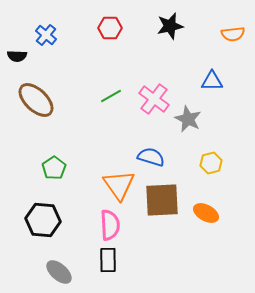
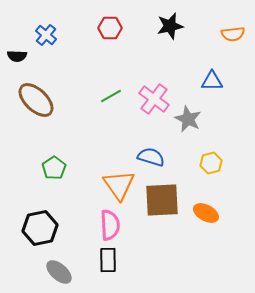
black hexagon: moved 3 px left, 8 px down; rotated 16 degrees counterclockwise
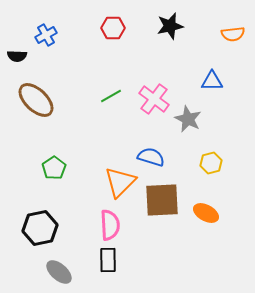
red hexagon: moved 3 px right
blue cross: rotated 20 degrees clockwise
orange triangle: moved 1 px right, 3 px up; rotated 20 degrees clockwise
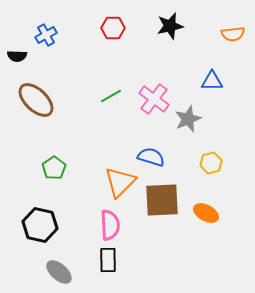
gray star: rotated 24 degrees clockwise
black hexagon: moved 3 px up; rotated 24 degrees clockwise
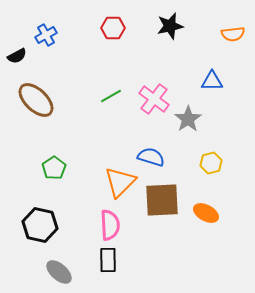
black semicircle: rotated 30 degrees counterclockwise
gray star: rotated 12 degrees counterclockwise
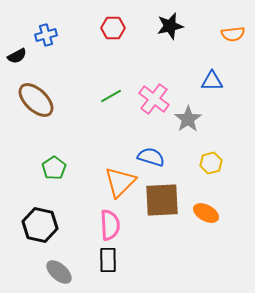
blue cross: rotated 15 degrees clockwise
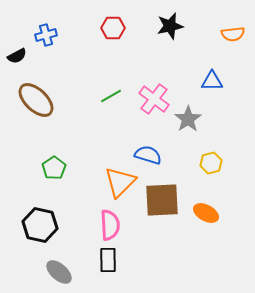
blue semicircle: moved 3 px left, 2 px up
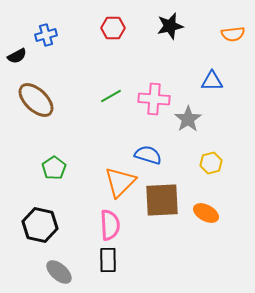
pink cross: rotated 32 degrees counterclockwise
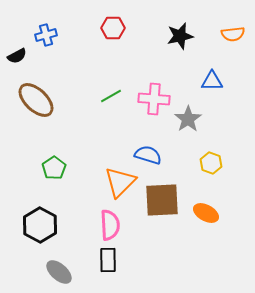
black star: moved 10 px right, 10 px down
yellow hexagon: rotated 25 degrees counterclockwise
black hexagon: rotated 16 degrees clockwise
